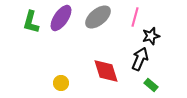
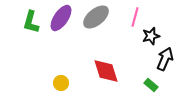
gray ellipse: moved 2 px left
black arrow: moved 25 px right
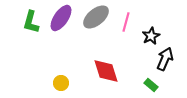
pink line: moved 9 px left, 5 px down
black star: rotated 12 degrees counterclockwise
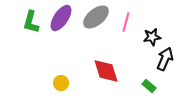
black star: moved 1 px right, 1 px down; rotated 18 degrees clockwise
green rectangle: moved 2 px left, 1 px down
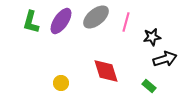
purple ellipse: moved 3 px down
black arrow: rotated 50 degrees clockwise
